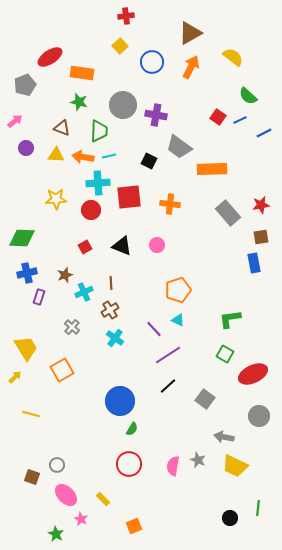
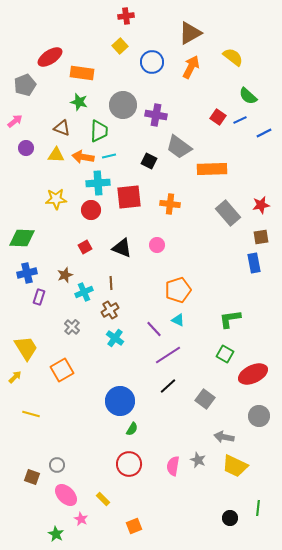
black triangle at (122, 246): moved 2 px down
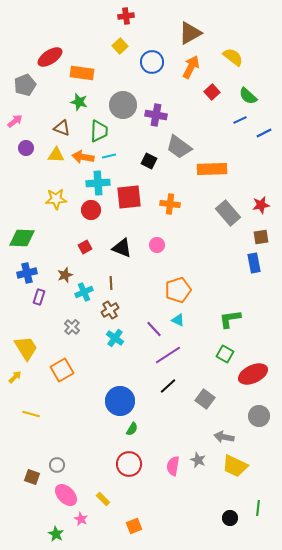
red square at (218, 117): moved 6 px left, 25 px up; rotated 14 degrees clockwise
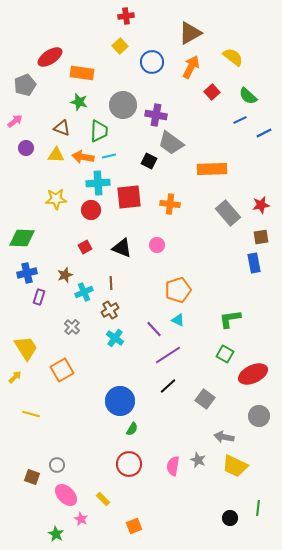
gray trapezoid at (179, 147): moved 8 px left, 4 px up
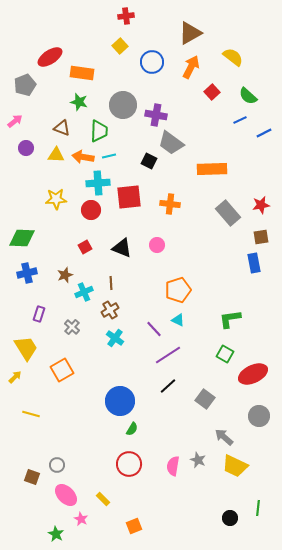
purple rectangle at (39, 297): moved 17 px down
gray arrow at (224, 437): rotated 30 degrees clockwise
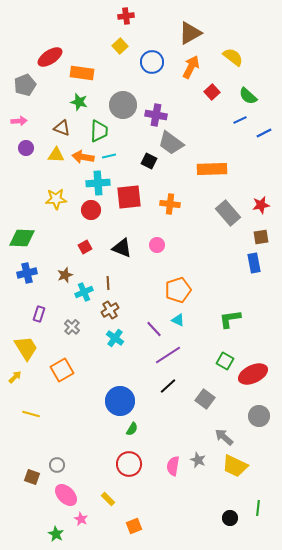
pink arrow at (15, 121): moved 4 px right; rotated 35 degrees clockwise
brown line at (111, 283): moved 3 px left
green square at (225, 354): moved 7 px down
yellow rectangle at (103, 499): moved 5 px right
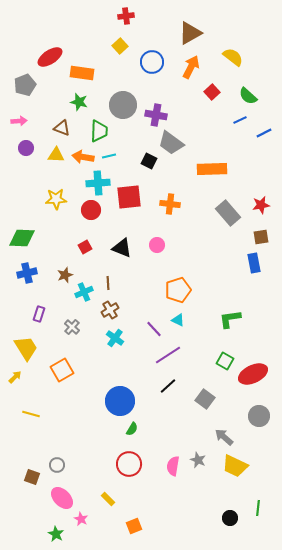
pink ellipse at (66, 495): moved 4 px left, 3 px down
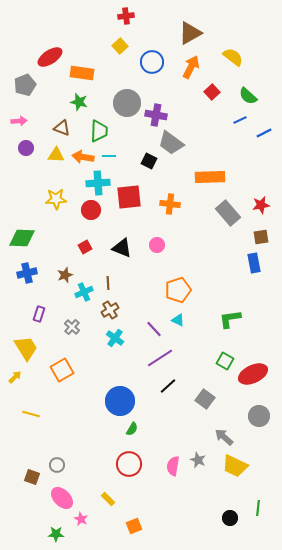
gray circle at (123, 105): moved 4 px right, 2 px up
cyan line at (109, 156): rotated 16 degrees clockwise
orange rectangle at (212, 169): moved 2 px left, 8 px down
purple line at (168, 355): moved 8 px left, 3 px down
green star at (56, 534): rotated 28 degrees counterclockwise
